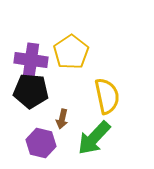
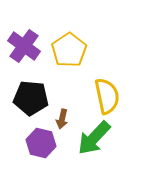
yellow pentagon: moved 2 px left, 2 px up
purple cross: moved 7 px left, 14 px up; rotated 28 degrees clockwise
black pentagon: moved 7 px down
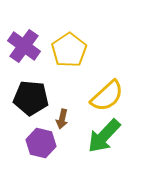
yellow semicircle: rotated 60 degrees clockwise
green arrow: moved 10 px right, 2 px up
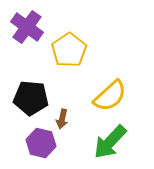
purple cross: moved 3 px right, 19 px up
yellow semicircle: moved 3 px right
green arrow: moved 6 px right, 6 px down
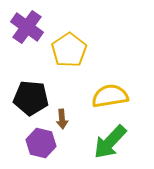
yellow semicircle: rotated 147 degrees counterclockwise
brown arrow: rotated 18 degrees counterclockwise
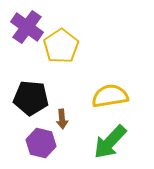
yellow pentagon: moved 8 px left, 4 px up
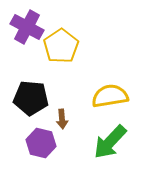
purple cross: rotated 8 degrees counterclockwise
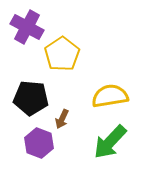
yellow pentagon: moved 1 px right, 8 px down
brown arrow: rotated 30 degrees clockwise
purple hexagon: moved 2 px left; rotated 8 degrees clockwise
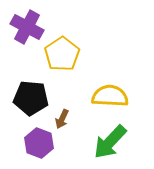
yellow semicircle: rotated 12 degrees clockwise
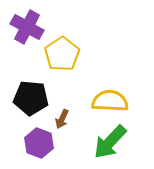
yellow semicircle: moved 5 px down
